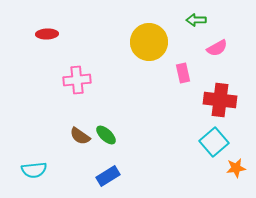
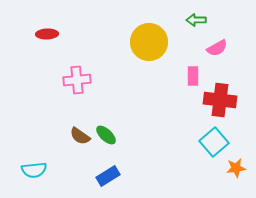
pink rectangle: moved 10 px right, 3 px down; rotated 12 degrees clockwise
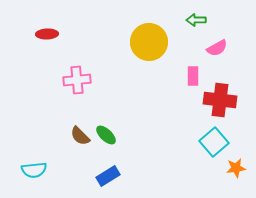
brown semicircle: rotated 10 degrees clockwise
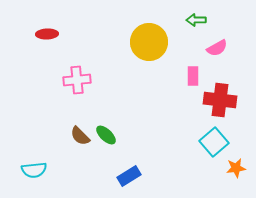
blue rectangle: moved 21 px right
